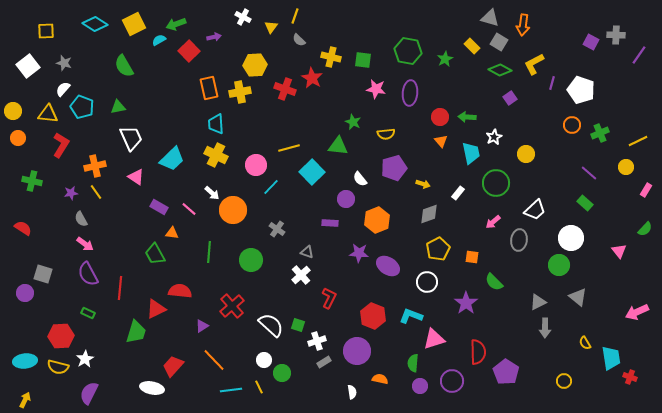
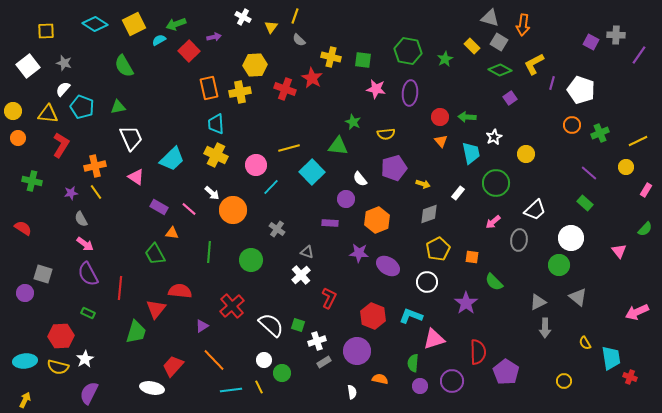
red triangle at (156, 309): rotated 25 degrees counterclockwise
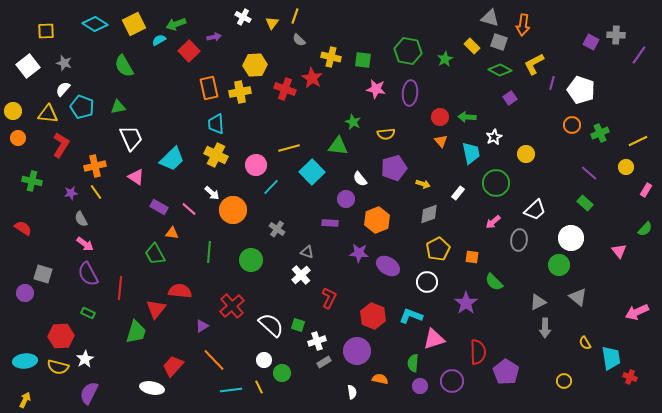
yellow triangle at (271, 27): moved 1 px right, 4 px up
gray square at (499, 42): rotated 12 degrees counterclockwise
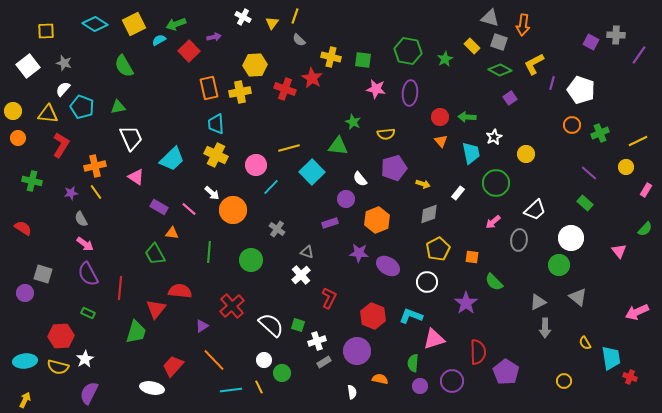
purple rectangle at (330, 223): rotated 21 degrees counterclockwise
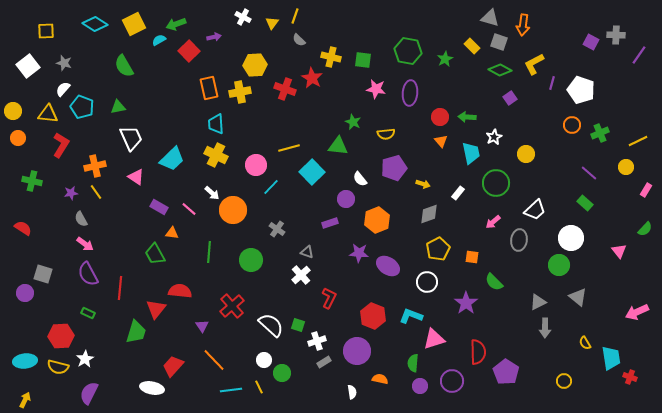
purple triangle at (202, 326): rotated 32 degrees counterclockwise
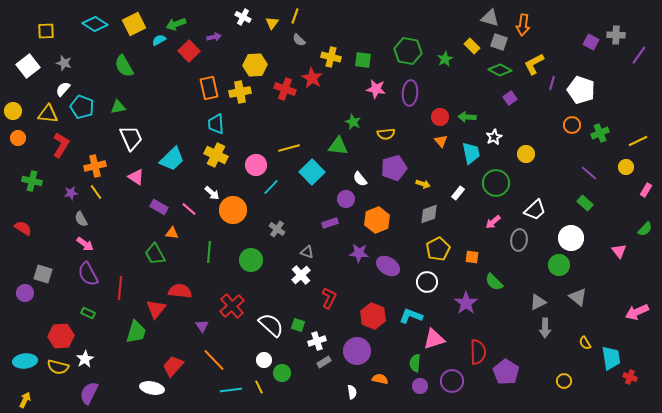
green semicircle at (413, 363): moved 2 px right
